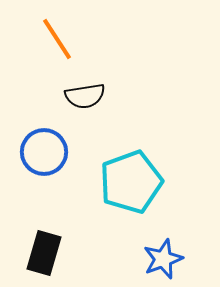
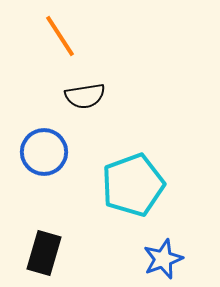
orange line: moved 3 px right, 3 px up
cyan pentagon: moved 2 px right, 3 px down
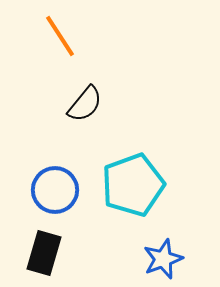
black semicircle: moved 8 px down; rotated 42 degrees counterclockwise
blue circle: moved 11 px right, 38 px down
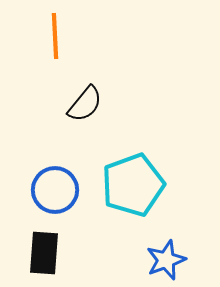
orange line: moved 5 px left; rotated 30 degrees clockwise
black rectangle: rotated 12 degrees counterclockwise
blue star: moved 3 px right, 1 px down
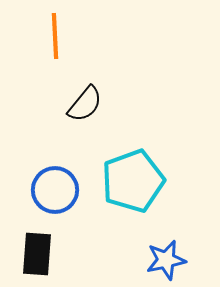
cyan pentagon: moved 4 px up
black rectangle: moved 7 px left, 1 px down
blue star: rotated 9 degrees clockwise
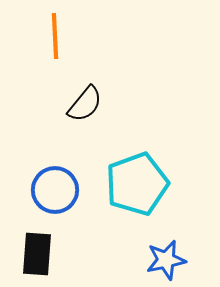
cyan pentagon: moved 4 px right, 3 px down
